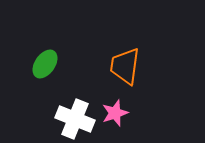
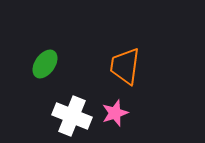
white cross: moved 3 px left, 3 px up
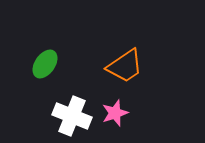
orange trapezoid: rotated 132 degrees counterclockwise
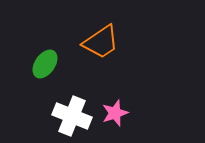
orange trapezoid: moved 24 px left, 24 px up
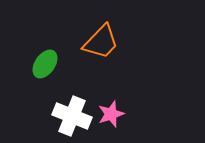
orange trapezoid: rotated 12 degrees counterclockwise
pink star: moved 4 px left, 1 px down
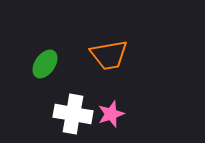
orange trapezoid: moved 8 px right, 13 px down; rotated 36 degrees clockwise
white cross: moved 1 px right, 2 px up; rotated 12 degrees counterclockwise
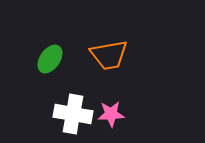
green ellipse: moved 5 px right, 5 px up
pink star: rotated 16 degrees clockwise
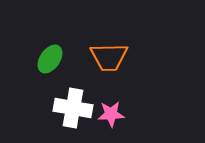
orange trapezoid: moved 2 px down; rotated 9 degrees clockwise
white cross: moved 6 px up
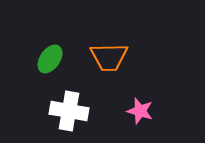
white cross: moved 4 px left, 3 px down
pink star: moved 29 px right, 3 px up; rotated 20 degrees clockwise
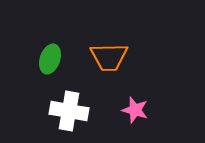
green ellipse: rotated 16 degrees counterclockwise
pink star: moved 5 px left, 1 px up
